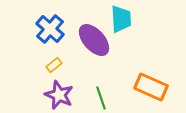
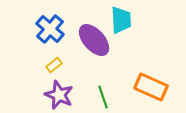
cyan trapezoid: moved 1 px down
green line: moved 2 px right, 1 px up
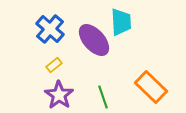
cyan trapezoid: moved 2 px down
orange rectangle: rotated 20 degrees clockwise
purple star: rotated 12 degrees clockwise
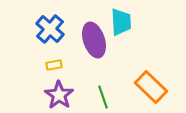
purple ellipse: rotated 24 degrees clockwise
yellow rectangle: rotated 28 degrees clockwise
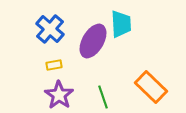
cyan trapezoid: moved 2 px down
purple ellipse: moved 1 px left, 1 px down; rotated 48 degrees clockwise
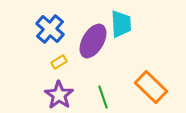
yellow rectangle: moved 5 px right, 3 px up; rotated 21 degrees counterclockwise
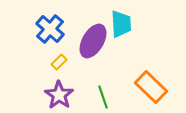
yellow rectangle: rotated 14 degrees counterclockwise
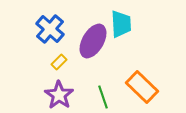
orange rectangle: moved 9 px left
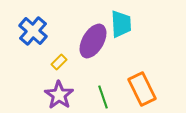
blue cross: moved 17 px left, 2 px down
orange rectangle: moved 2 px down; rotated 20 degrees clockwise
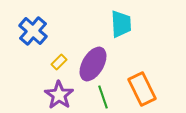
purple ellipse: moved 23 px down
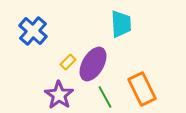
yellow rectangle: moved 9 px right
green line: moved 2 px right; rotated 10 degrees counterclockwise
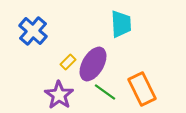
green line: moved 5 px up; rotated 25 degrees counterclockwise
